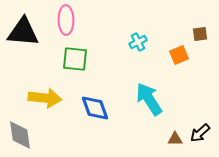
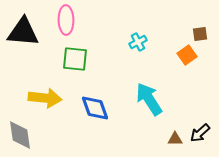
orange square: moved 8 px right; rotated 12 degrees counterclockwise
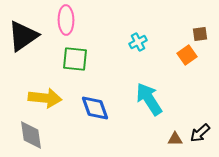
black triangle: moved 4 px down; rotated 40 degrees counterclockwise
gray diamond: moved 11 px right
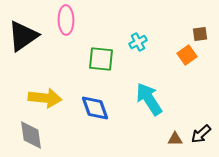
green square: moved 26 px right
black arrow: moved 1 px right, 1 px down
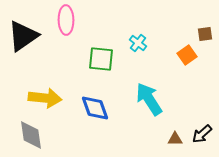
brown square: moved 5 px right
cyan cross: moved 1 px down; rotated 24 degrees counterclockwise
black arrow: moved 1 px right
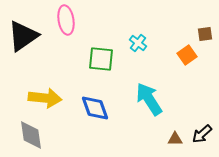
pink ellipse: rotated 8 degrees counterclockwise
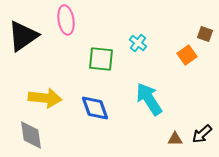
brown square: rotated 28 degrees clockwise
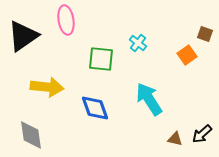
yellow arrow: moved 2 px right, 11 px up
brown triangle: rotated 14 degrees clockwise
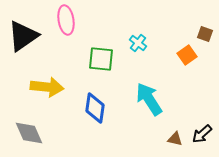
blue diamond: rotated 28 degrees clockwise
gray diamond: moved 2 px left, 2 px up; rotated 16 degrees counterclockwise
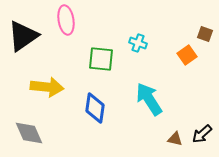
cyan cross: rotated 18 degrees counterclockwise
